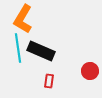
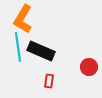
cyan line: moved 1 px up
red circle: moved 1 px left, 4 px up
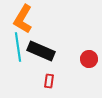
red circle: moved 8 px up
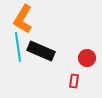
red circle: moved 2 px left, 1 px up
red rectangle: moved 25 px right
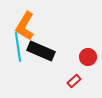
orange L-shape: moved 2 px right, 7 px down
red circle: moved 1 px right, 1 px up
red rectangle: rotated 40 degrees clockwise
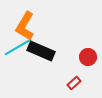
cyan line: rotated 68 degrees clockwise
red rectangle: moved 2 px down
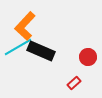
orange L-shape: rotated 12 degrees clockwise
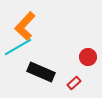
black rectangle: moved 21 px down
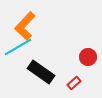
black rectangle: rotated 12 degrees clockwise
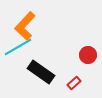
red circle: moved 2 px up
